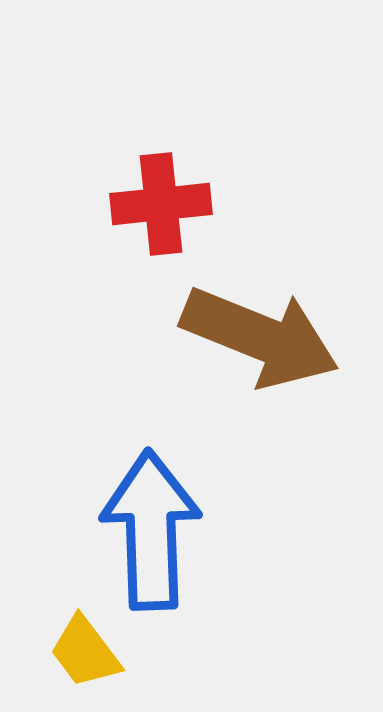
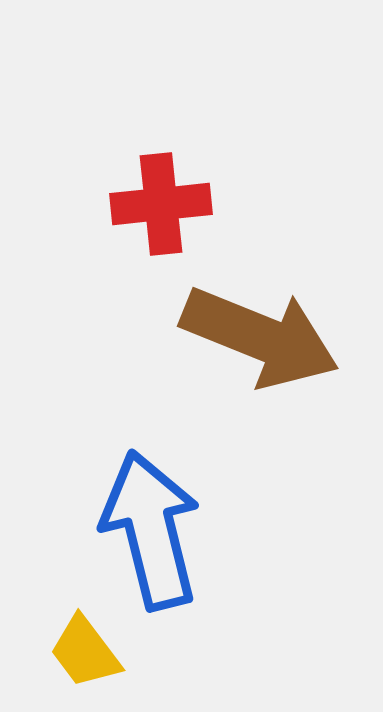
blue arrow: rotated 12 degrees counterclockwise
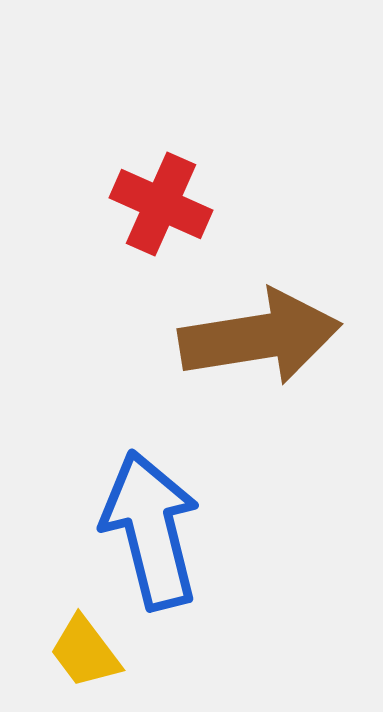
red cross: rotated 30 degrees clockwise
brown arrow: rotated 31 degrees counterclockwise
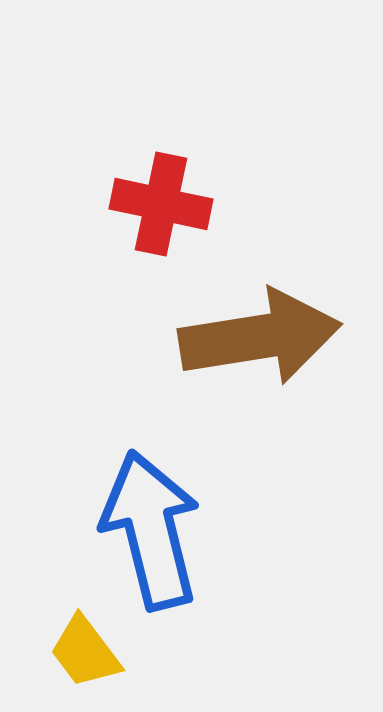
red cross: rotated 12 degrees counterclockwise
